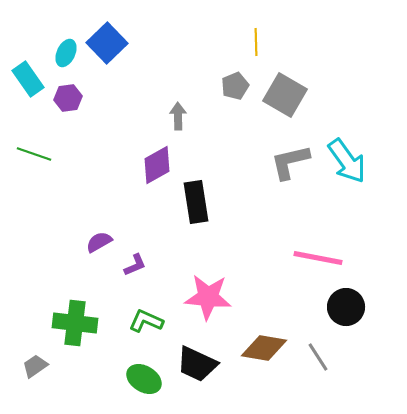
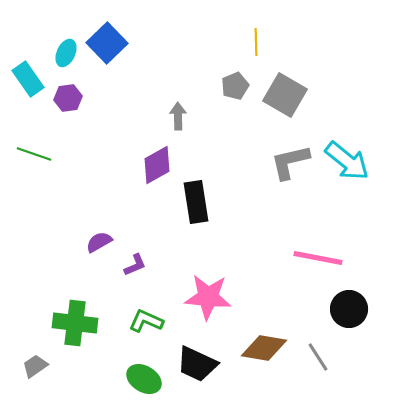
cyan arrow: rotated 15 degrees counterclockwise
black circle: moved 3 px right, 2 px down
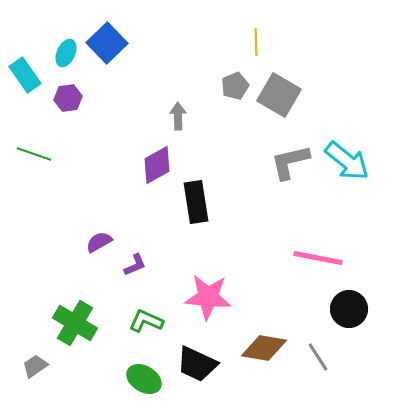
cyan rectangle: moved 3 px left, 4 px up
gray square: moved 6 px left
green cross: rotated 24 degrees clockwise
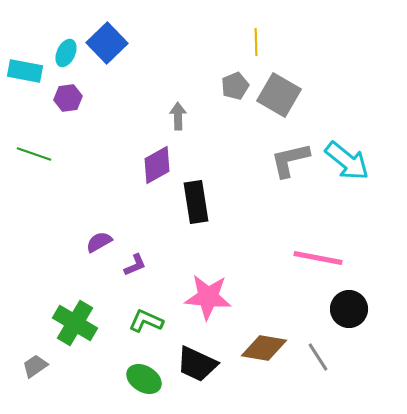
cyan rectangle: moved 4 px up; rotated 44 degrees counterclockwise
gray L-shape: moved 2 px up
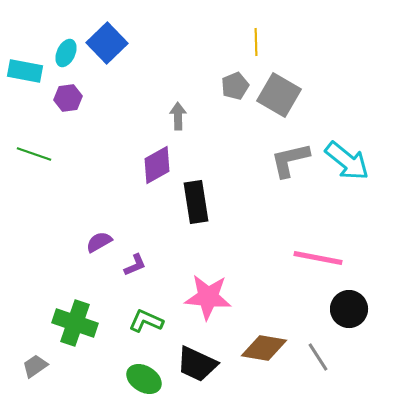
green cross: rotated 12 degrees counterclockwise
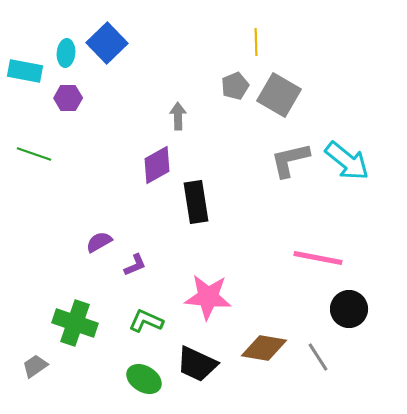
cyan ellipse: rotated 20 degrees counterclockwise
purple hexagon: rotated 8 degrees clockwise
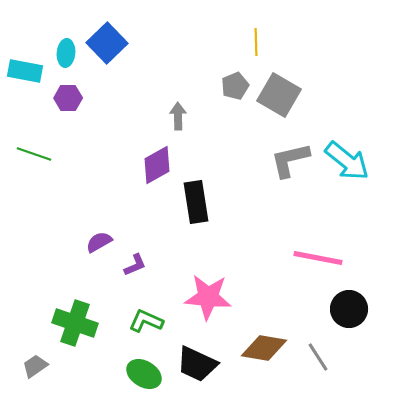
green ellipse: moved 5 px up
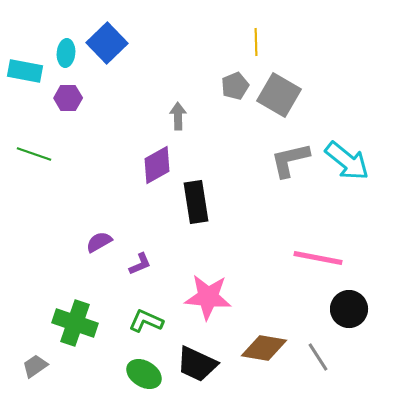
purple L-shape: moved 5 px right, 1 px up
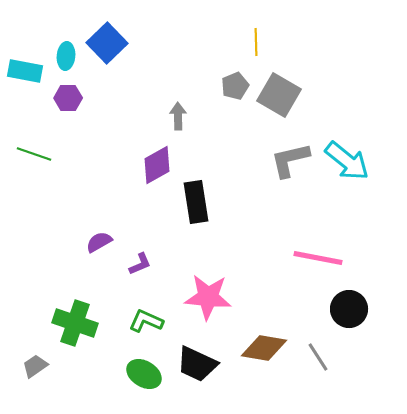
cyan ellipse: moved 3 px down
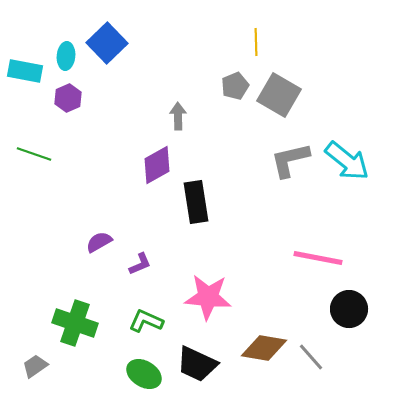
purple hexagon: rotated 24 degrees counterclockwise
gray line: moved 7 px left; rotated 8 degrees counterclockwise
